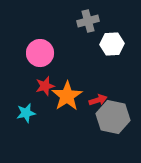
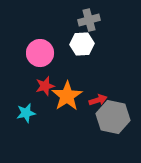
gray cross: moved 1 px right, 1 px up
white hexagon: moved 30 px left
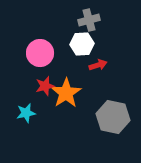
orange star: moved 1 px left, 3 px up
red arrow: moved 35 px up
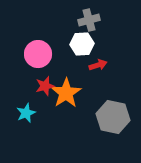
pink circle: moved 2 px left, 1 px down
cyan star: rotated 12 degrees counterclockwise
